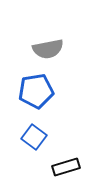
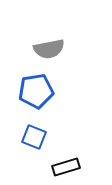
gray semicircle: moved 1 px right
blue square: rotated 15 degrees counterclockwise
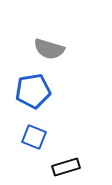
gray semicircle: rotated 28 degrees clockwise
blue pentagon: moved 3 px left
